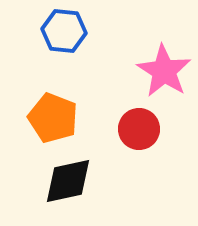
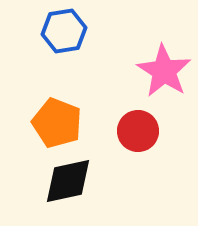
blue hexagon: rotated 15 degrees counterclockwise
orange pentagon: moved 4 px right, 5 px down
red circle: moved 1 px left, 2 px down
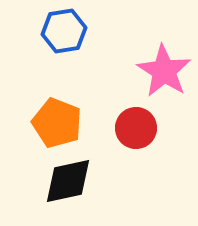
red circle: moved 2 px left, 3 px up
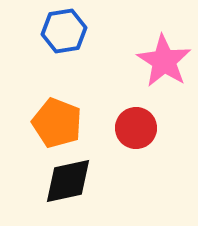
pink star: moved 10 px up
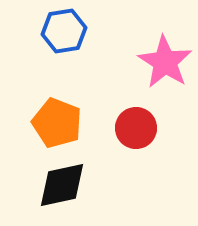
pink star: moved 1 px right, 1 px down
black diamond: moved 6 px left, 4 px down
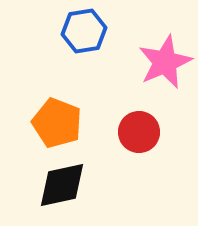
blue hexagon: moved 20 px right
pink star: rotated 16 degrees clockwise
red circle: moved 3 px right, 4 px down
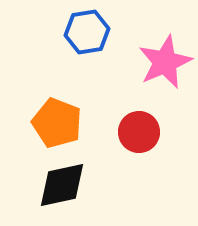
blue hexagon: moved 3 px right, 1 px down
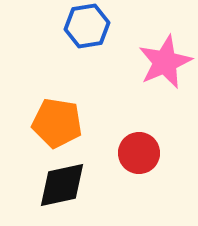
blue hexagon: moved 6 px up
orange pentagon: rotated 12 degrees counterclockwise
red circle: moved 21 px down
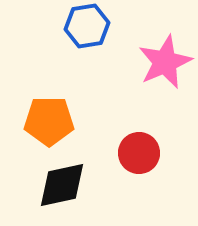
orange pentagon: moved 8 px left, 2 px up; rotated 9 degrees counterclockwise
